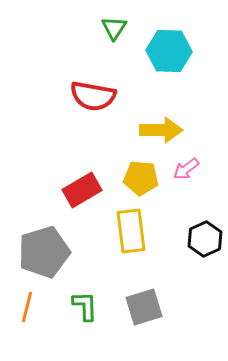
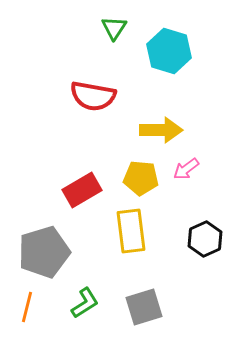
cyan hexagon: rotated 15 degrees clockwise
green L-shape: moved 3 px up; rotated 60 degrees clockwise
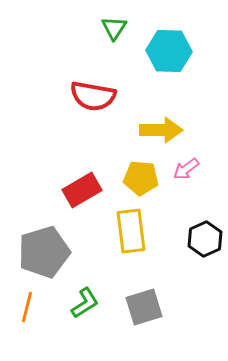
cyan hexagon: rotated 15 degrees counterclockwise
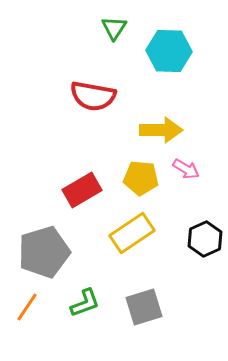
pink arrow: rotated 112 degrees counterclockwise
yellow rectangle: moved 1 px right, 2 px down; rotated 63 degrees clockwise
green L-shape: rotated 12 degrees clockwise
orange line: rotated 20 degrees clockwise
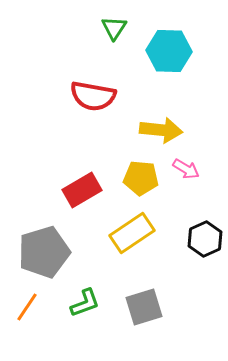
yellow arrow: rotated 6 degrees clockwise
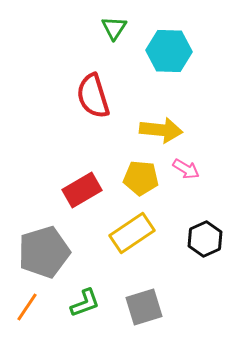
red semicircle: rotated 63 degrees clockwise
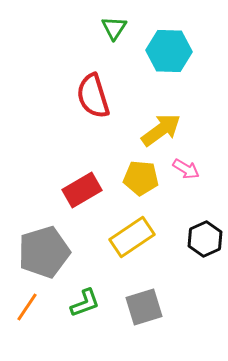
yellow arrow: rotated 42 degrees counterclockwise
yellow rectangle: moved 4 px down
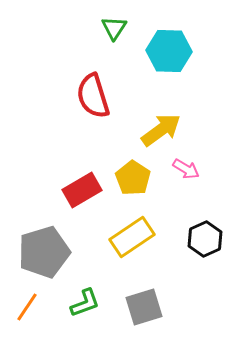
yellow pentagon: moved 8 px left; rotated 28 degrees clockwise
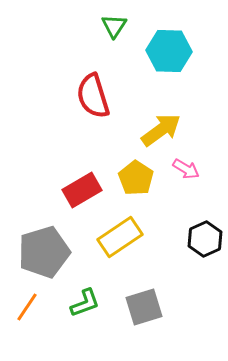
green triangle: moved 2 px up
yellow pentagon: moved 3 px right
yellow rectangle: moved 12 px left
